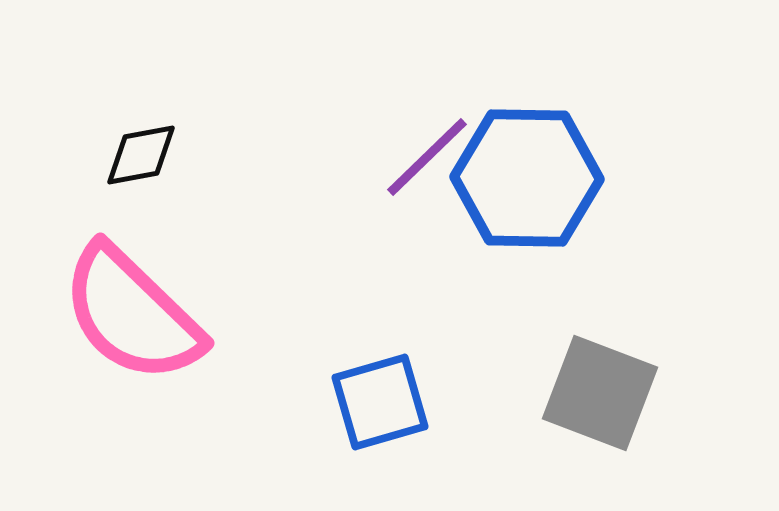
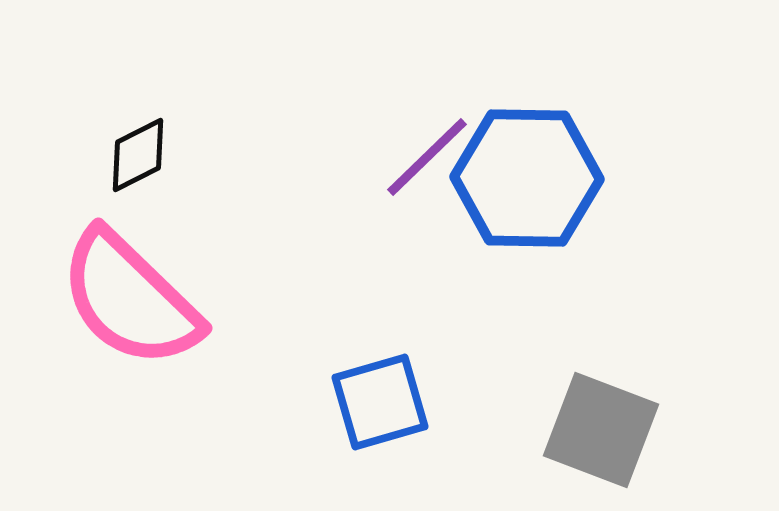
black diamond: moved 3 px left; rotated 16 degrees counterclockwise
pink semicircle: moved 2 px left, 15 px up
gray square: moved 1 px right, 37 px down
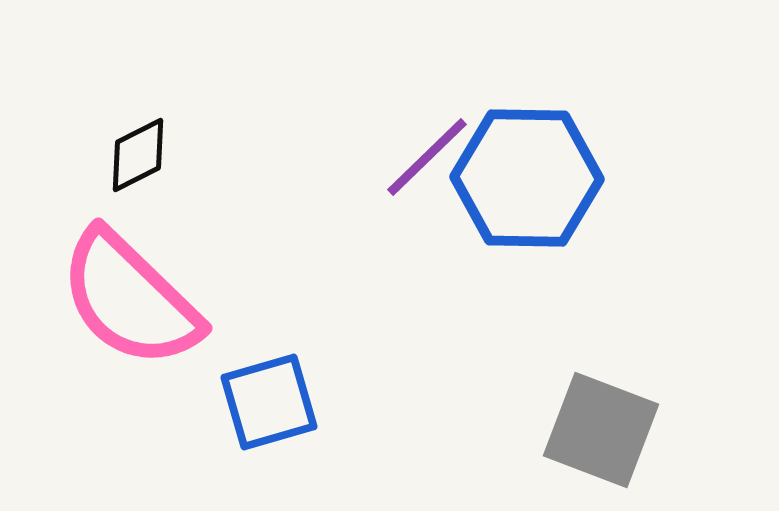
blue square: moved 111 px left
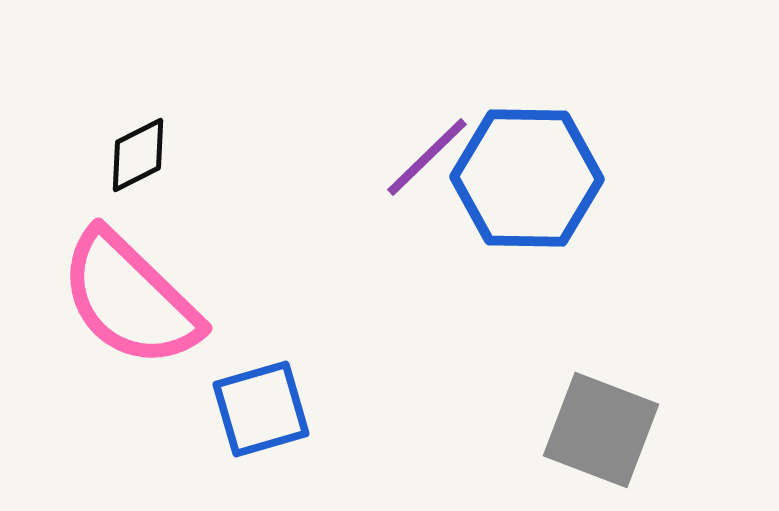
blue square: moved 8 px left, 7 px down
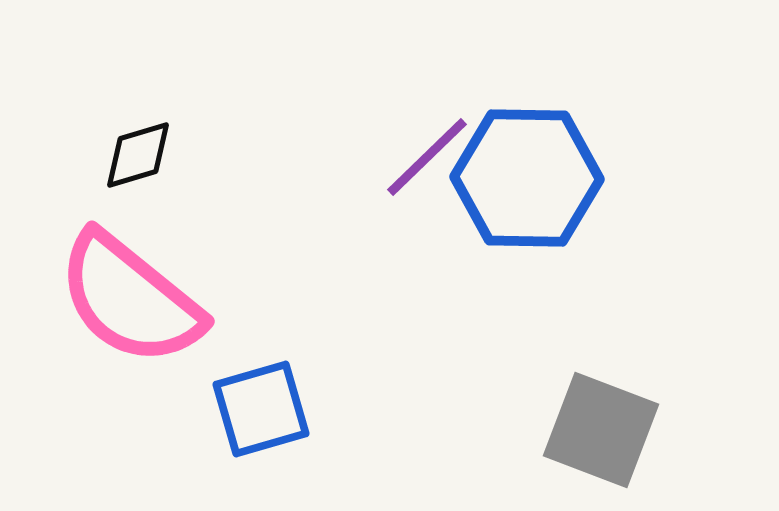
black diamond: rotated 10 degrees clockwise
pink semicircle: rotated 5 degrees counterclockwise
